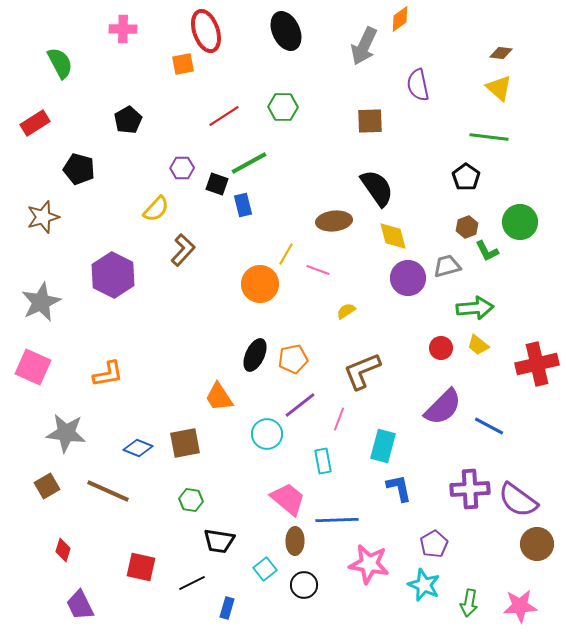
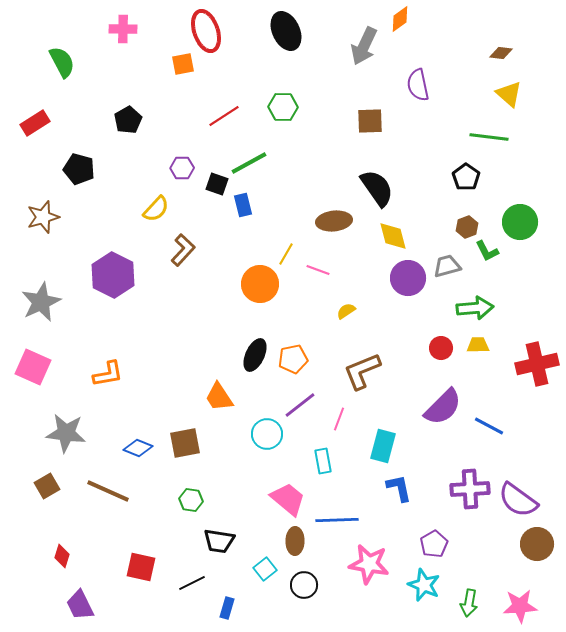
green semicircle at (60, 63): moved 2 px right, 1 px up
yellow triangle at (499, 88): moved 10 px right, 6 px down
yellow trapezoid at (478, 345): rotated 140 degrees clockwise
red diamond at (63, 550): moved 1 px left, 6 px down
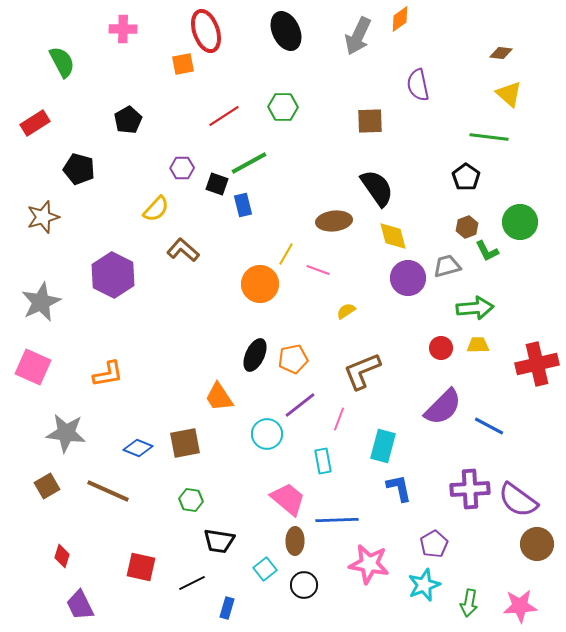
gray arrow at (364, 46): moved 6 px left, 10 px up
brown L-shape at (183, 250): rotated 92 degrees counterclockwise
cyan star at (424, 585): rotated 28 degrees clockwise
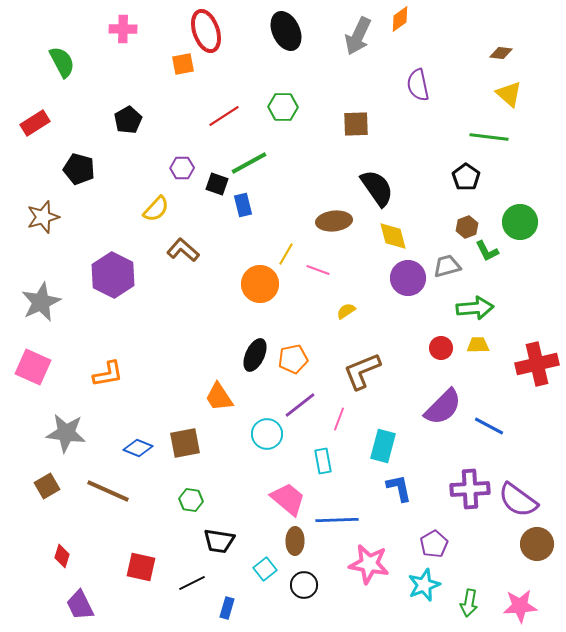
brown square at (370, 121): moved 14 px left, 3 px down
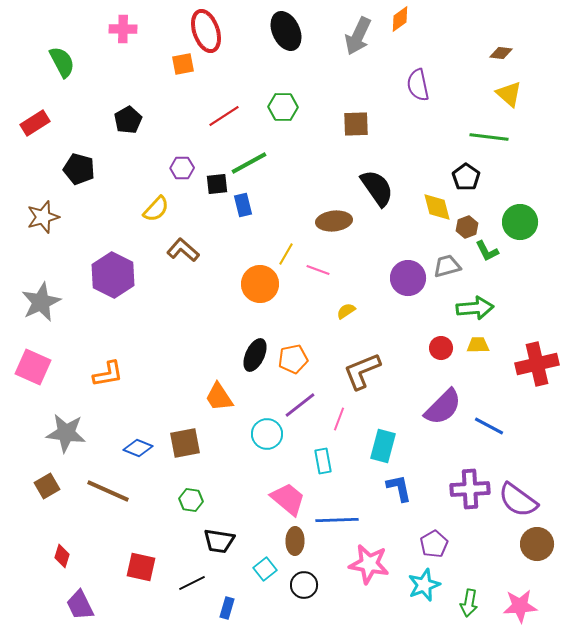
black square at (217, 184): rotated 25 degrees counterclockwise
yellow diamond at (393, 236): moved 44 px right, 29 px up
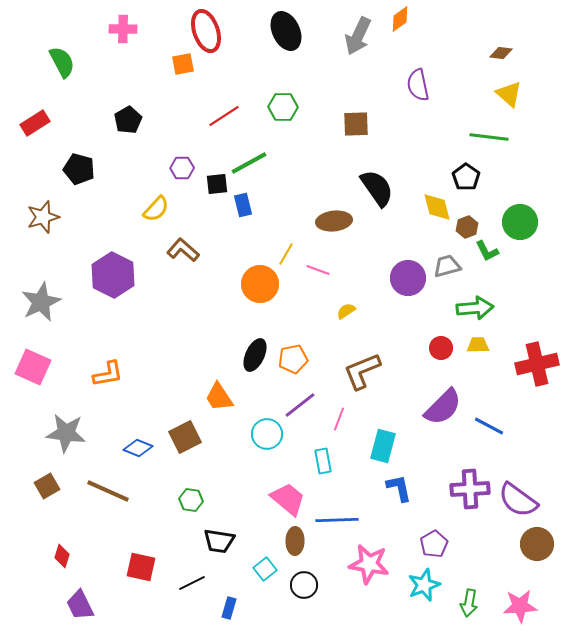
brown square at (185, 443): moved 6 px up; rotated 16 degrees counterclockwise
blue rectangle at (227, 608): moved 2 px right
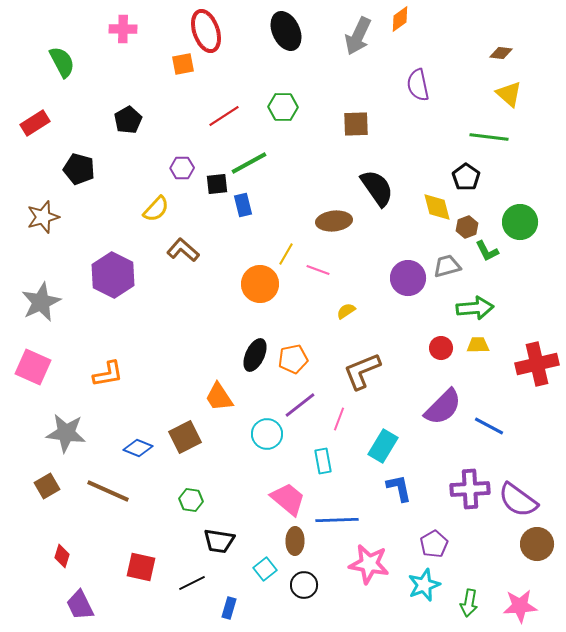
cyan rectangle at (383, 446): rotated 16 degrees clockwise
